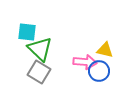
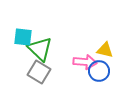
cyan square: moved 4 px left, 5 px down
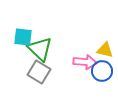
blue circle: moved 3 px right
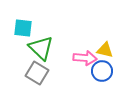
cyan square: moved 9 px up
green triangle: moved 1 px right, 1 px up
pink arrow: moved 4 px up
gray square: moved 2 px left, 1 px down
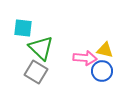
gray square: moved 1 px left, 1 px up
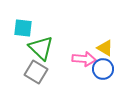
yellow triangle: moved 2 px up; rotated 18 degrees clockwise
pink arrow: moved 1 px left, 1 px down
blue circle: moved 1 px right, 2 px up
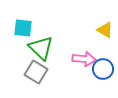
yellow triangle: moved 18 px up
